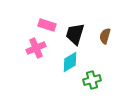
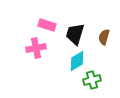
brown semicircle: moved 1 px left, 1 px down
pink cross: rotated 12 degrees clockwise
cyan diamond: moved 7 px right, 1 px up
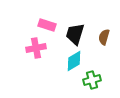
cyan diamond: moved 3 px left
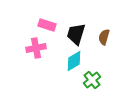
black trapezoid: moved 1 px right
green cross: rotated 24 degrees counterclockwise
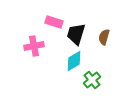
pink rectangle: moved 7 px right, 3 px up
pink cross: moved 2 px left, 2 px up
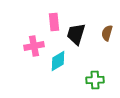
pink rectangle: rotated 66 degrees clockwise
brown semicircle: moved 3 px right, 4 px up
cyan diamond: moved 16 px left
green cross: moved 3 px right; rotated 36 degrees clockwise
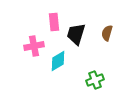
green cross: rotated 18 degrees counterclockwise
